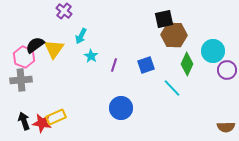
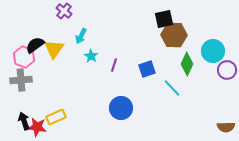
blue square: moved 1 px right, 4 px down
red star: moved 5 px left, 4 px down
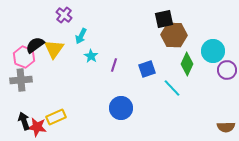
purple cross: moved 4 px down
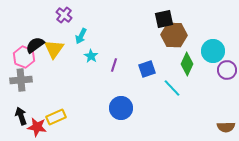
black arrow: moved 3 px left, 5 px up
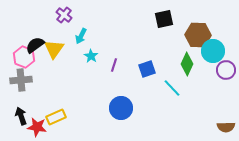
brown hexagon: moved 24 px right
purple circle: moved 1 px left
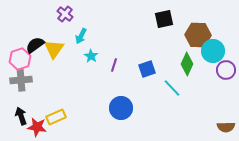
purple cross: moved 1 px right, 1 px up
pink hexagon: moved 4 px left, 2 px down; rotated 20 degrees clockwise
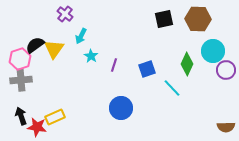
brown hexagon: moved 16 px up
yellow rectangle: moved 1 px left
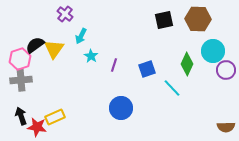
black square: moved 1 px down
